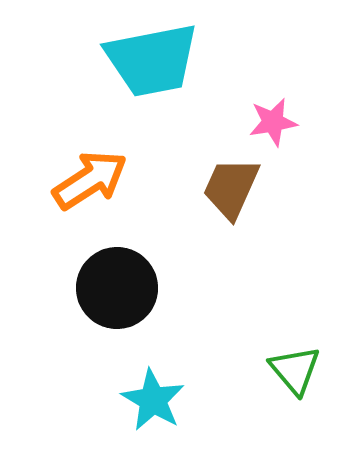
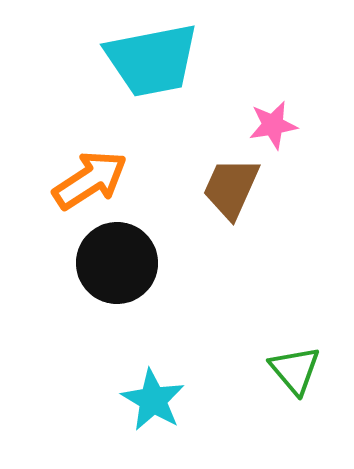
pink star: moved 3 px down
black circle: moved 25 px up
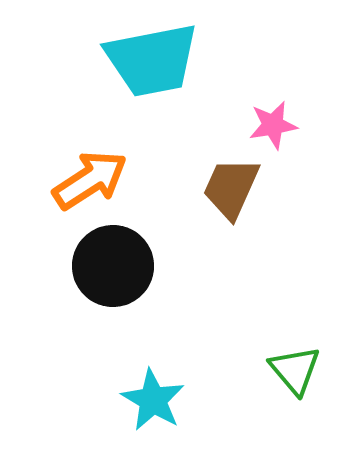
black circle: moved 4 px left, 3 px down
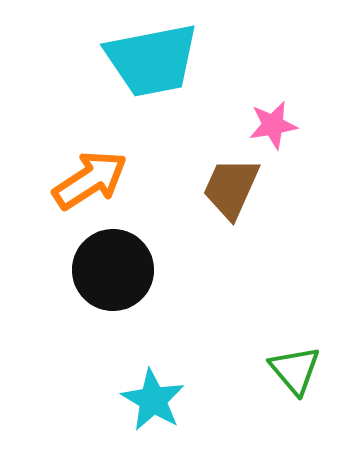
black circle: moved 4 px down
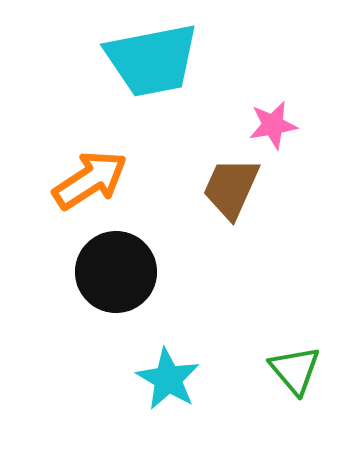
black circle: moved 3 px right, 2 px down
cyan star: moved 15 px right, 21 px up
